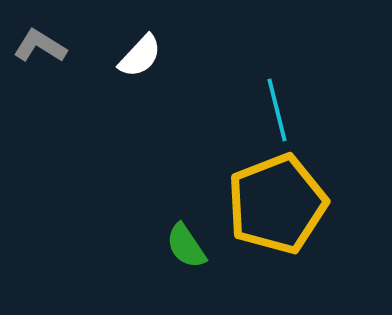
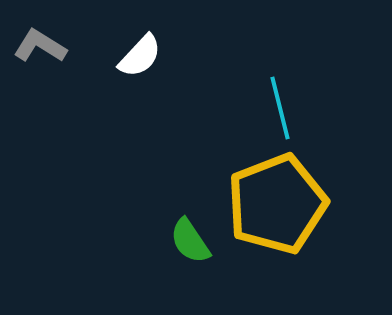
cyan line: moved 3 px right, 2 px up
green semicircle: moved 4 px right, 5 px up
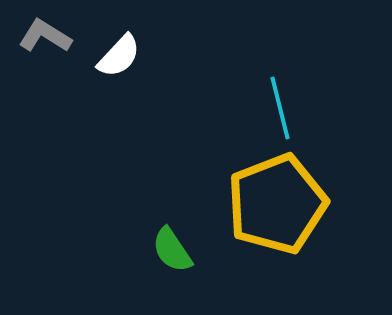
gray L-shape: moved 5 px right, 10 px up
white semicircle: moved 21 px left
green semicircle: moved 18 px left, 9 px down
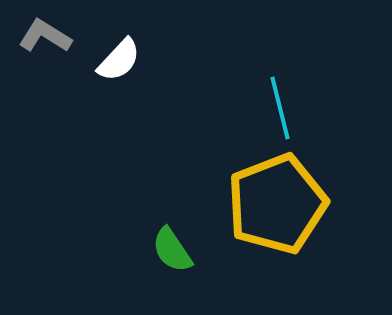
white semicircle: moved 4 px down
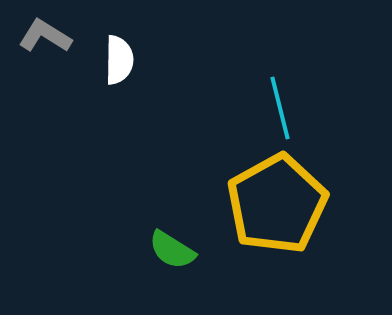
white semicircle: rotated 42 degrees counterclockwise
yellow pentagon: rotated 8 degrees counterclockwise
green semicircle: rotated 24 degrees counterclockwise
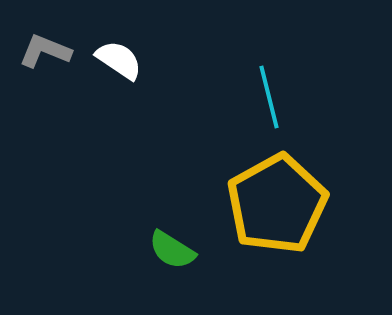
gray L-shape: moved 15 px down; rotated 10 degrees counterclockwise
white semicircle: rotated 57 degrees counterclockwise
cyan line: moved 11 px left, 11 px up
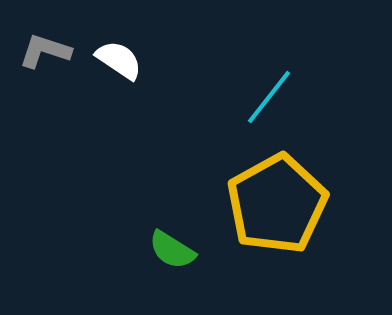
gray L-shape: rotated 4 degrees counterclockwise
cyan line: rotated 52 degrees clockwise
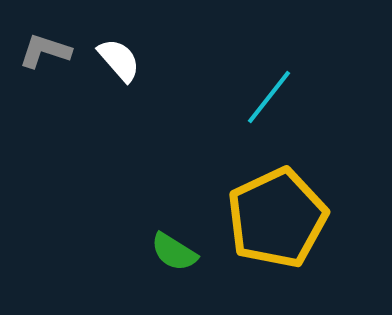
white semicircle: rotated 15 degrees clockwise
yellow pentagon: moved 14 px down; rotated 4 degrees clockwise
green semicircle: moved 2 px right, 2 px down
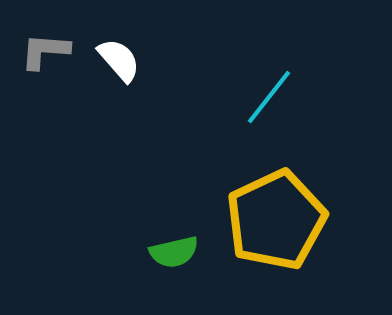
gray L-shape: rotated 14 degrees counterclockwise
yellow pentagon: moved 1 px left, 2 px down
green semicircle: rotated 45 degrees counterclockwise
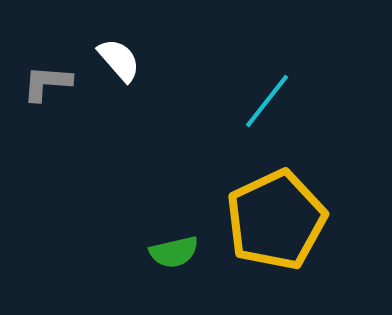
gray L-shape: moved 2 px right, 32 px down
cyan line: moved 2 px left, 4 px down
